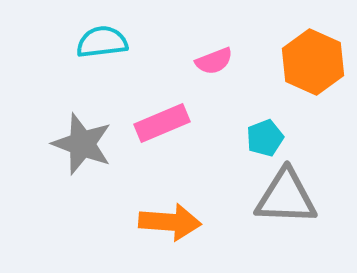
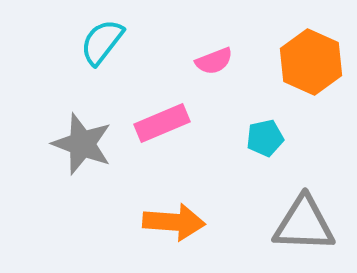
cyan semicircle: rotated 45 degrees counterclockwise
orange hexagon: moved 2 px left
cyan pentagon: rotated 9 degrees clockwise
gray triangle: moved 18 px right, 27 px down
orange arrow: moved 4 px right
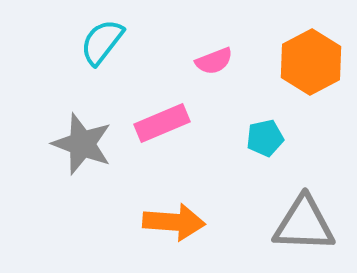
orange hexagon: rotated 8 degrees clockwise
